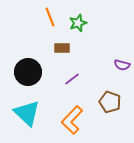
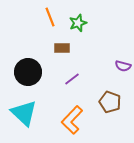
purple semicircle: moved 1 px right, 1 px down
cyan triangle: moved 3 px left
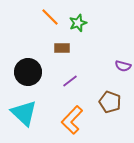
orange line: rotated 24 degrees counterclockwise
purple line: moved 2 px left, 2 px down
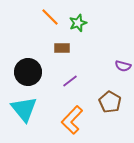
brown pentagon: rotated 10 degrees clockwise
cyan triangle: moved 4 px up; rotated 8 degrees clockwise
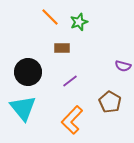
green star: moved 1 px right, 1 px up
cyan triangle: moved 1 px left, 1 px up
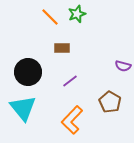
green star: moved 2 px left, 8 px up
